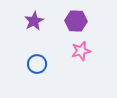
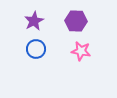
pink star: rotated 24 degrees clockwise
blue circle: moved 1 px left, 15 px up
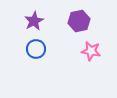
purple hexagon: moved 3 px right; rotated 15 degrees counterclockwise
pink star: moved 10 px right
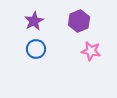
purple hexagon: rotated 10 degrees counterclockwise
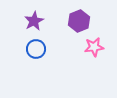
pink star: moved 3 px right, 4 px up; rotated 18 degrees counterclockwise
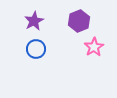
pink star: rotated 24 degrees counterclockwise
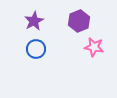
pink star: rotated 30 degrees counterclockwise
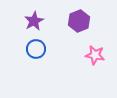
pink star: moved 1 px right, 8 px down
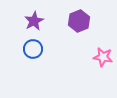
blue circle: moved 3 px left
pink star: moved 8 px right, 2 px down
